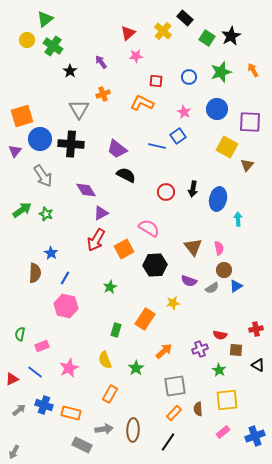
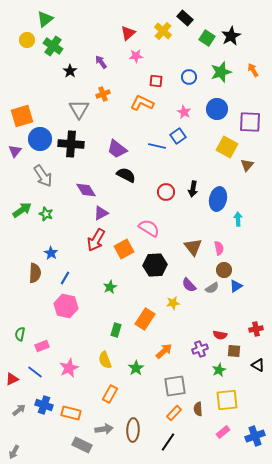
purple semicircle at (189, 281): moved 4 px down; rotated 28 degrees clockwise
brown square at (236, 350): moved 2 px left, 1 px down
green star at (219, 370): rotated 16 degrees clockwise
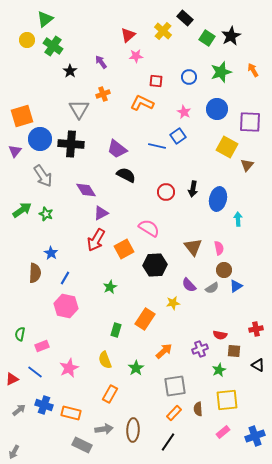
red triangle at (128, 33): moved 2 px down
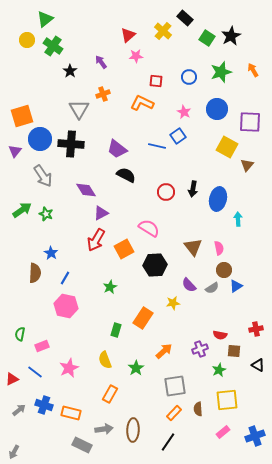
orange rectangle at (145, 319): moved 2 px left, 1 px up
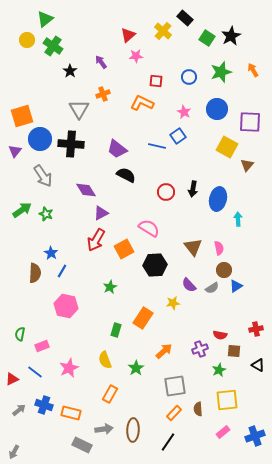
blue line at (65, 278): moved 3 px left, 7 px up
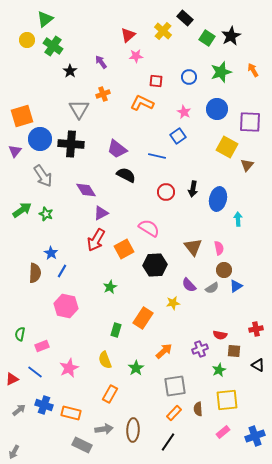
blue line at (157, 146): moved 10 px down
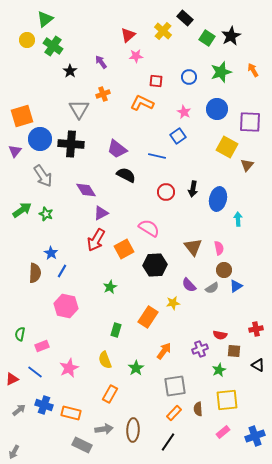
orange rectangle at (143, 318): moved 5 px right, 1 px up
orange arrow at (164, 351): rotated 12 degrees counterclockwise
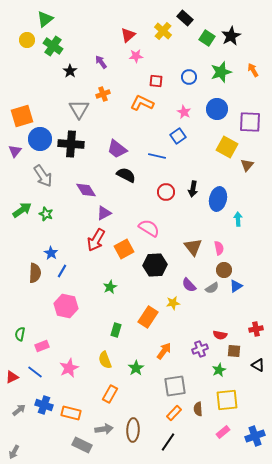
purple triangle at (101, 213): moved 3 px right
red triangle at (12, 379): moved 2 px up
